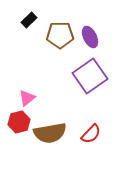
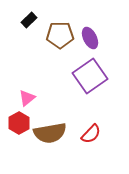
purple ellipse: moved 1 px down
red hexagon: moved 1 px down; rotated 15 degrees counterclockwise
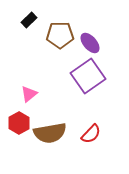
purple ellipse: moved 5 px down; rotated 15 degrees counterclockwise
purple square: moved 2 px left
pink triangle: moved 2 px right, 4 px up
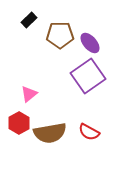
red semicircle: moved 2 px left, 2 px up; rotated 75 degrees clockwise
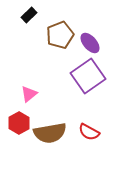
black rectangle: moved 5 px up
brown pentagon: rotated 20 degrees counterclockwise
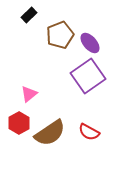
brown semicircle: rotated 24 degrees counterclockwise
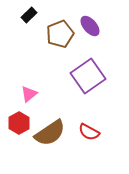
brown pentagon: moved 1 px up
purple ellipse: moved 17 px up
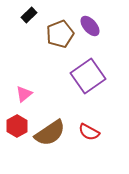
pink triangle: moved 5 px left
red hexagon: moved 2 px left, 3 px down
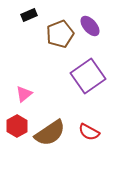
black rectangle: rotated 21 degrees clockwise
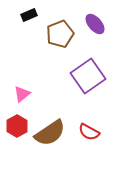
purple ellipse: moved 5 px right, 2 px up
pink triangle: moved 2 px left
